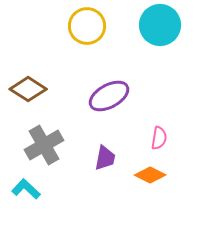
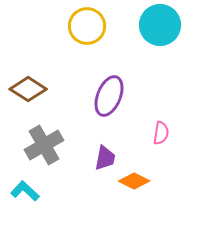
purple ellipse: rotated 39 degrees counterclockwise
pink semicircle: moved 2 px right, 5 px up
orange diamond: moved 16 px left, 6 px down
cyan L-shape: moved 1 px left, 2 px down
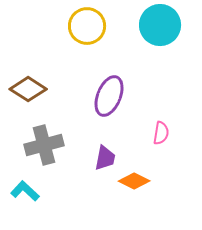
gray cross: rotated 15 degrees clockwise
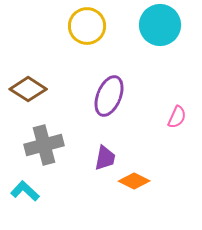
pink semicircle: moved 16 px right, 16 px up; rotated 15 degrees clockwise
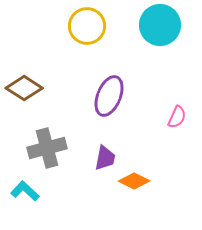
brown diamond: moved 4 px left, 1 px up
gray cross: moved 3 px right, 3 px down
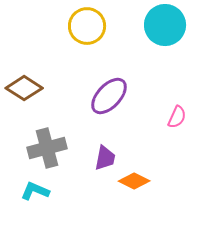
cyan circle: moved 5 px right
purple ellipse: rotated 21 degrees clockwise
cyan L-shape: moved 10 px right; rotated 20 degrees counterclockwise
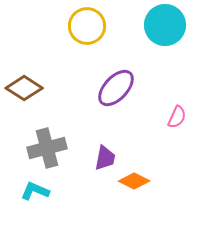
purple ellipse: moved 7 px right, 8 px up
